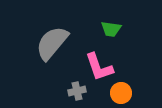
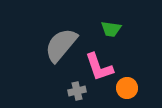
gray semicircle: moved 9 px right, 2 px down
orange circle: moved 6 px right, 5 px up
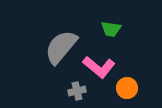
gray semicircle: moved 2 px down
pink L-shape: rotated 32 degrees counterclockwise
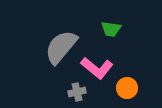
pink L-shape: moved 2 px left, 1 px down
gray cross: moved 1 px down
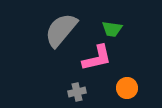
green trapezoid: moved 1 px right
gray semicircle: moved 17 px up
pink L-shape: moved 10 px up; rotated 52 degrees counterclockwise
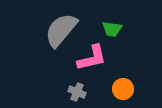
pink L-shape: moved 5 px left
orange circle: moved 4 px left, 1 px down
gray cross: rotated 36 degrees clockwise
